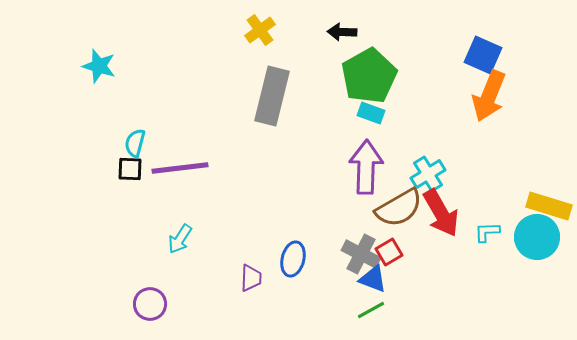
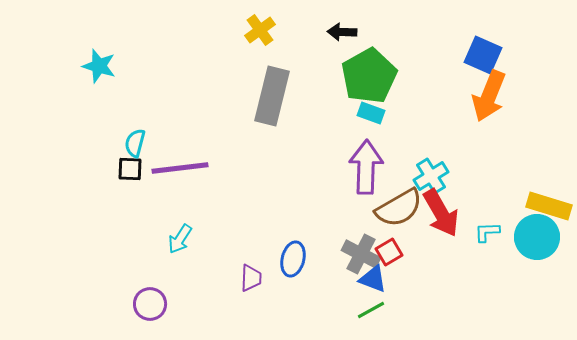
cyan cross: moved 3 px right, 2 px down
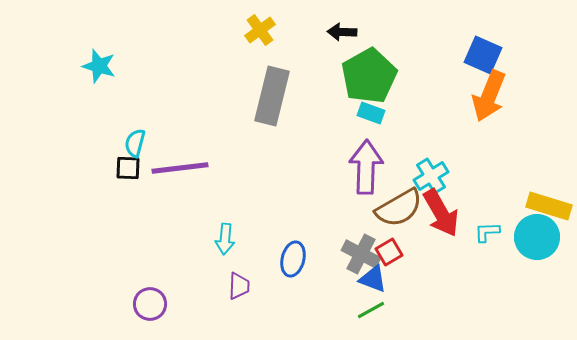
black square: moved 2 px left, 1 px up
cyan arrow: moved 45 px right; rotated 28 degrees counterclockwise
purple trapezoid: moved 12 px left, 8 px down
